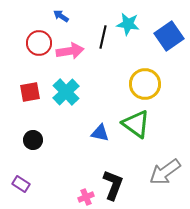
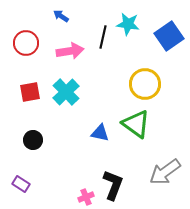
red circle: moved 13 px left
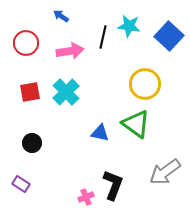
cyan star: moved 1 px right, 2 px down
blue square: rotated 12 degrees counterclockwise
black circle: moved 1 px left, 3 px down
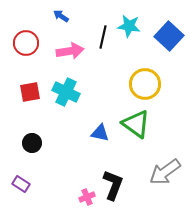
cyan cross: rotated 20 degrees counterclockwise
pink cross: moved 1 px right
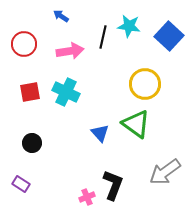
red circle: moved 2 px left, 1 px down
blue triangle: rotated 36 degrees clockwise
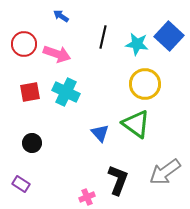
cyan star: moved 8 px right, 18 px down
pink arrow: moved 13 px left, 3 px down; rotated 28 degrees clockwise
black L-shape: moved 5 px right, 5 px up
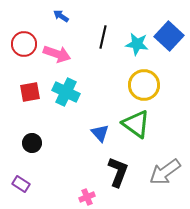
yellow circle: moved 1 px left, 1 px down
black L-shape: moved 8 px up
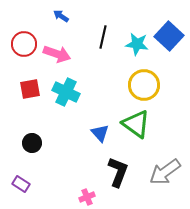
red square: moved 3 px up
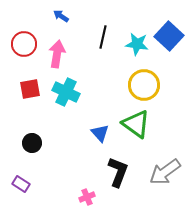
pink arrow: rotated 100 degrees counterclockwise
